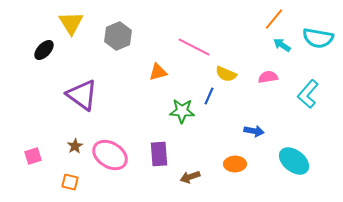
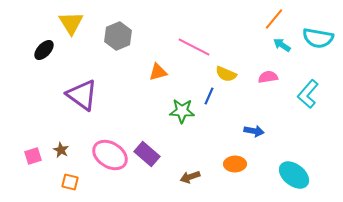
brown star: moved 14 px left, 4 px down; rotated 14 degrees counterclockwise
purple rectangle: moved 12 px left; rotated 45 degrees counterclockwise
cyan ellipse: moved 14 px down
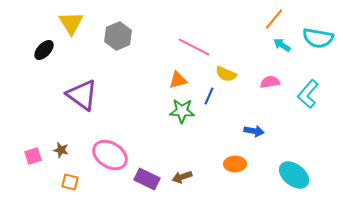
orange triangle: moved 20 px right, 8 px down
pink semicircle: moved 2 px right, 5 px down
brown star: rotated 14 degrees counterclockwise
purple rectangle: moved 25 px down; rotated 15 degrees counterclockwise
brown arrow: moved 8 px left
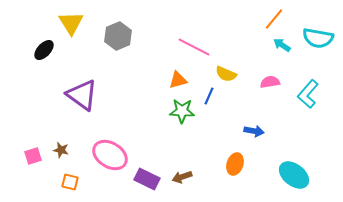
orange ellipse: rotated 70 degrees counterclockwise
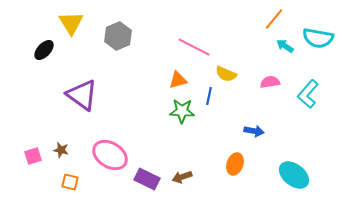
cyan arrow: moved 3 px right, 1 px down
blue line: rotated 12 degrees counterclockwise
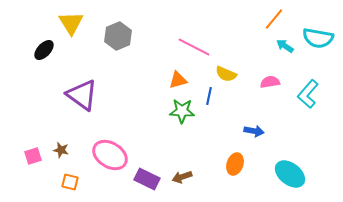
cyan ellipse: moved 4 px left, 1 px up
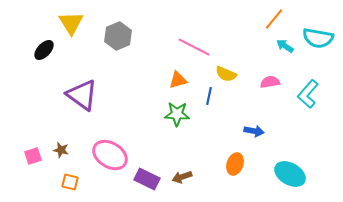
green star: moved 5 px left, 3 px down
cyan ellipse: rotated 8 degrees counterclockwise
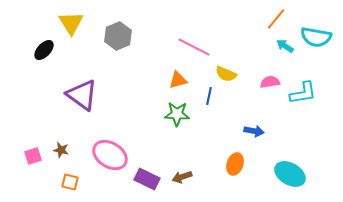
orange line: moved 2 px right
cyan semicircle: moved 2 px left, 1 px up
cyan L-shape: moved 5 px left, 1 px up; rotated 140 degrees counterclockwise
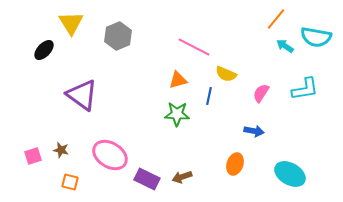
pink semicircle: moved 9 px left, 11 px down; rotated 48 degrees counterclockwise
cyan L-shape: moved 2 px right, 4 px up
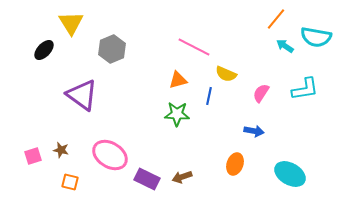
gray hexagon: moved 6 px left, 13 px down
